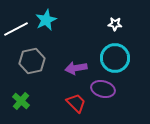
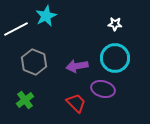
cyan star: moved 4 px up
gray hexagon: moved 2 px right, 1 px down; rotated 25 degrees counterclockwise
purple arrow: moved 1 px right, 2 px up
green cross: moved 4 px right, 1 px up; rotated 12 degrees clockwise
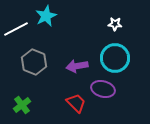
green cross: moved 3 px left, 5 px down
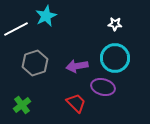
gray hexagon: moved 1 px right, 1 px down; rotated 20 degrees clockwise
purple ellipse: moved 2 px up
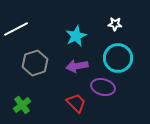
cyan star: moved 30 px right, 20 px down
cyan circle: moved 3 px right
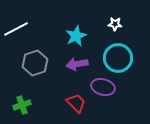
purple arrow: moved 2 px up
green cross: rotated 18 degrees clockwise
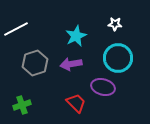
purple arrow: moved 6 px left
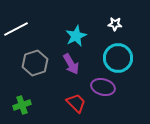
purple arrow: rotated 110 degrees counterclockwise
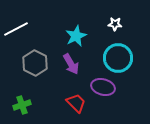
gray hexagon: rotated 15 degrees counterclockwise
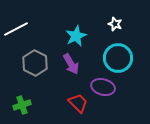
white star: rotated 16 degrees clockwise
red trapezoid: moved 2 px right
